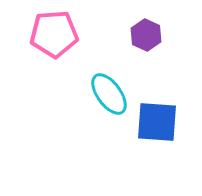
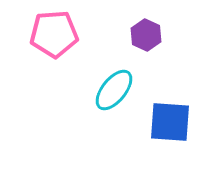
cyan ellipse: moved 5 px right, 4 px up; rotated 75 degrees clockwise
blue square: moved 13 px right
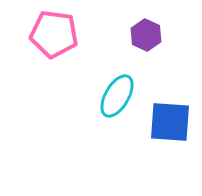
pink pentagon: rotated 12 degrees clockwise
cyan ellipse: moved 3 px right, 6 px down; rotated 9 degrees counterclockwise
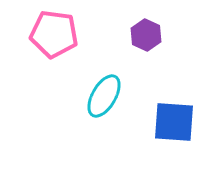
cyan ellipse: moved 13 px left
blue square: moved 4 px right
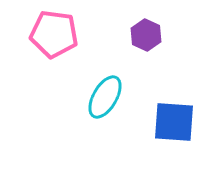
cyan ellipse: moved 1 px right, 1 px down
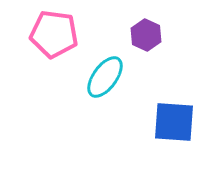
cyan ellipse: moved 20 px up; rotated 6 degrees clockwise
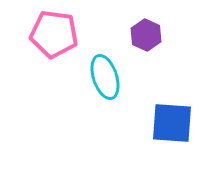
cyan ellipse: rotated 54 degrees counterclockwise
blue square: moved 2 px left, 1 px down
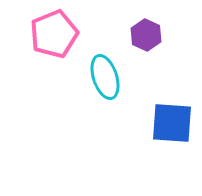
pink pentagon: rotated 30 degrees counterclockwise
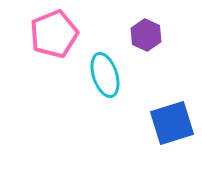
cyan ellipse: moved 2 px up
blue square: rotated 21 degrees counterclockwise
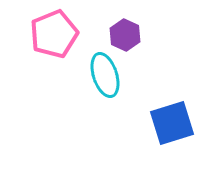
purple hexagon: moved 21 px left
